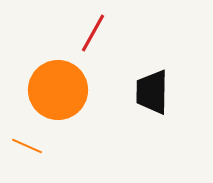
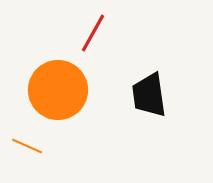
black trapezoid: moved 3 px left, 3 px down; rotated 9 degrees counterclockwise
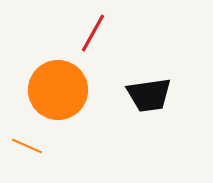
black trapezoid: rotated 90 degrees counterclockwise
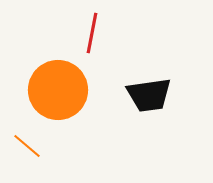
red line: moved 1 px left; rotated 18 degrees counterclockwise
orange line: rotated 16 degrees clockwise
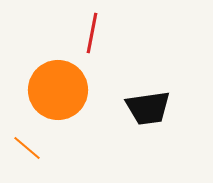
black trapezoid: moved 1 px left, 13 px down
orange line: moved 2 px down
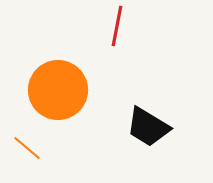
red line: moved 25 px right, 7 px up
black trapezoid: moved 19 px down; rotated 39 degrees clockwise
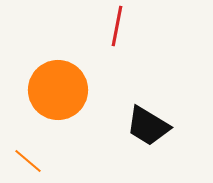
black trapezoid: moved 1 px up
orange line: moved 1 px right, 13 px down
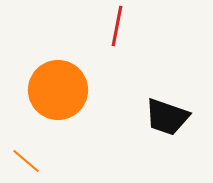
black trapezoid: moved 19 px right, 9 px up; rotated 12 degrees counterclockwise
orange line: moved 2 px left
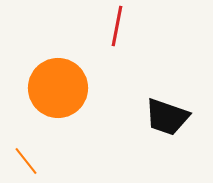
orange circle: moved 2 px up
orange line: rotated 12 degrees clockwise
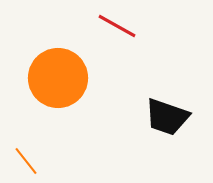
red line: rotated 72 degrees counterclockwise
orange circle: moved 10 px up
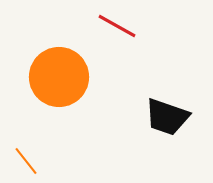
orange circle: moved 1 px right, 1 px up
